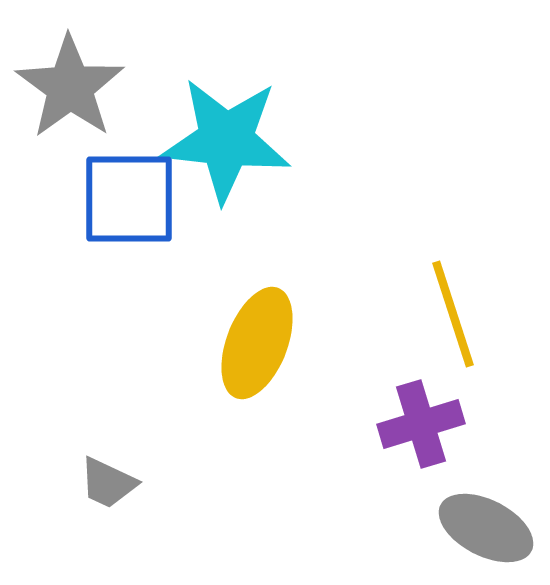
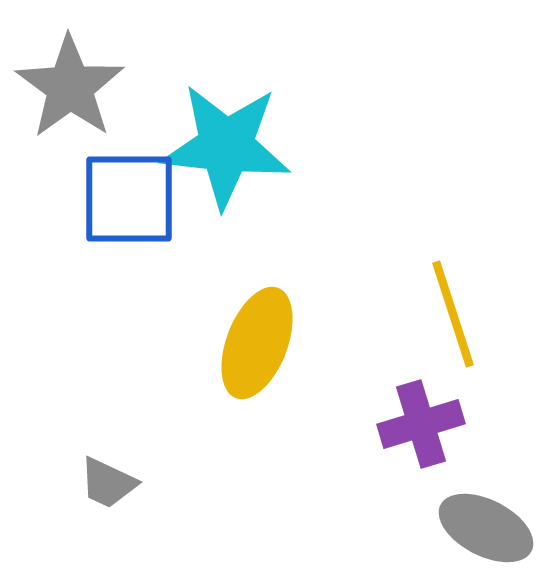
cyan star: moved 6 px down
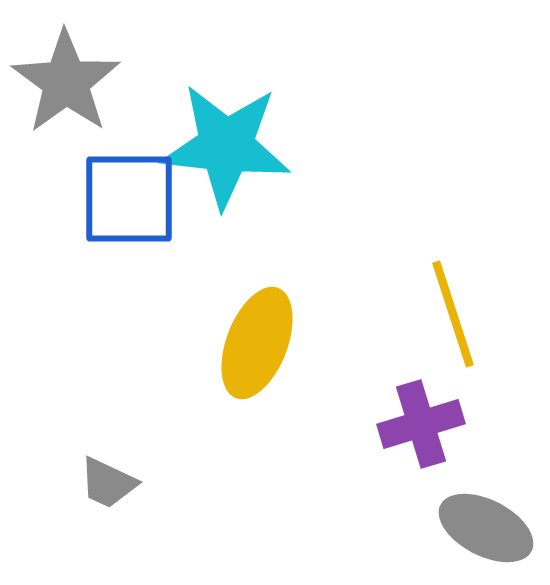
gray star: moved 4 px left, 5 px up
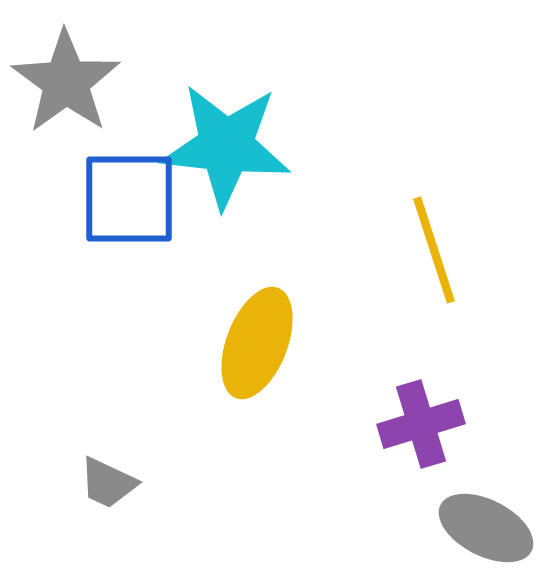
yellow line: moved 19 px left, 64 px up
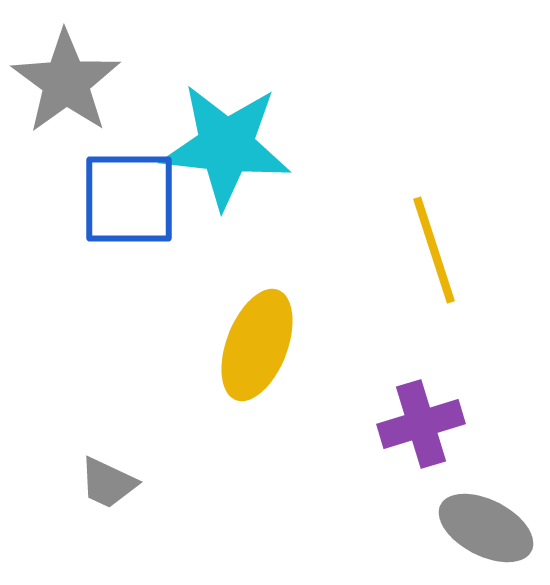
yellow ellipse: moved 2 px down
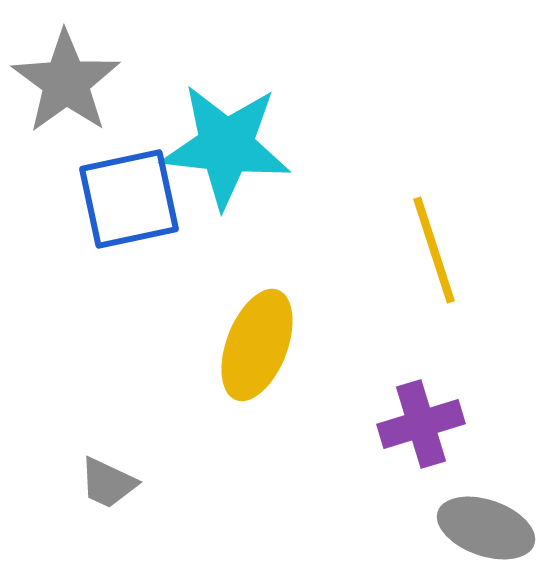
blue square: rotated 12 degrees counterclockwise
gray ellipse: rotated 8 degrees counterclockwise
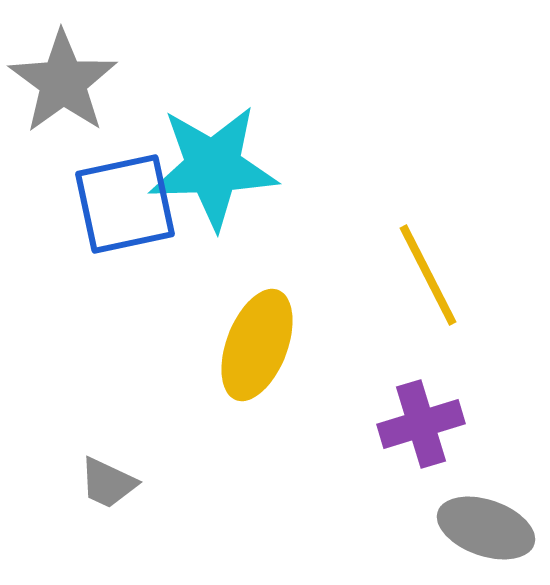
gray star: moved 3 px left
cyan star: moved 13 px left, 21 px down; rotated 8 degrees counterclockwise
blue square: moved 4 px left, 5 px down
yellow line: moved 6 px left, 25 px down; rotated 9 degrees counterclockwise
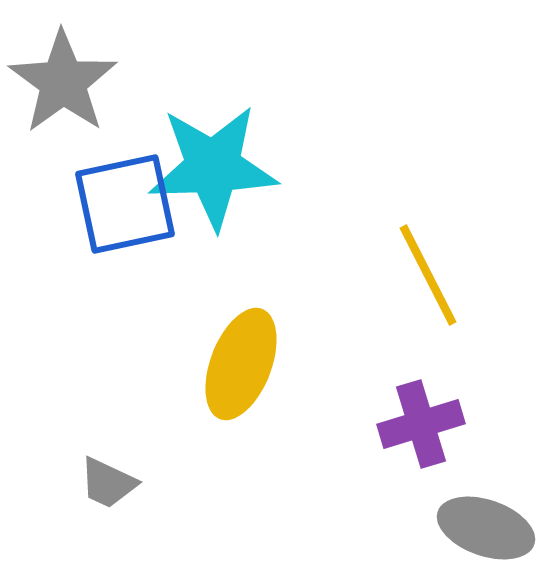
yellow ellipse: moved 16 px left, 19 px down
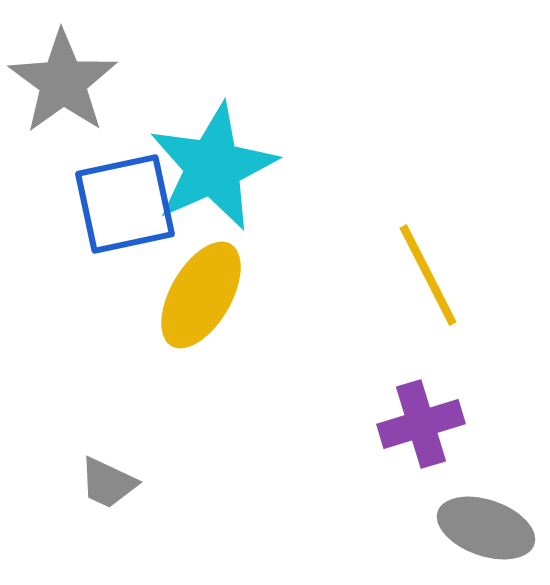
cyan star: rotated 22 degrees counterclockwise
yellow ellipse: moved 40 px left, 69 px up; rotated 9 degrees clockwise
